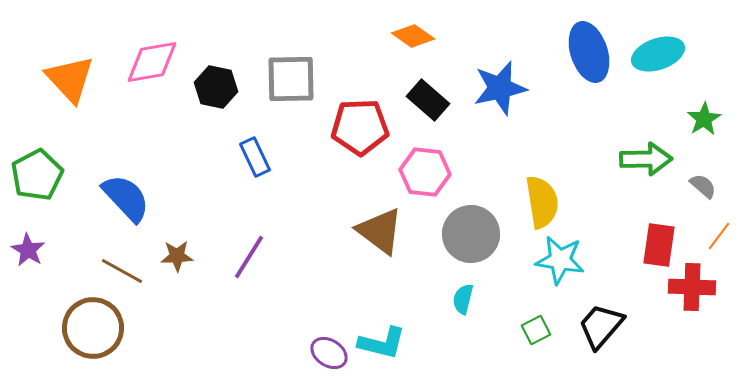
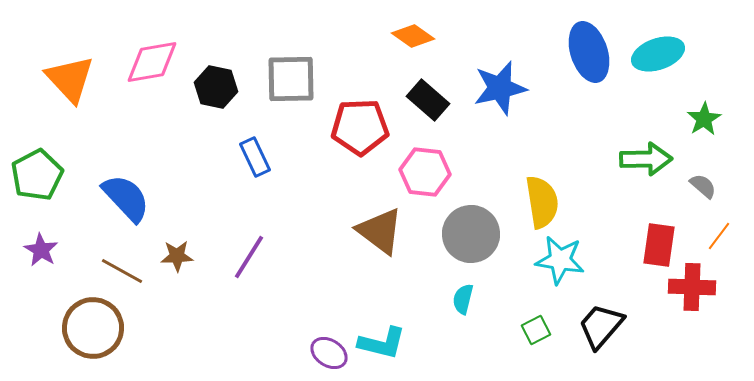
purple star: moved 13 px right
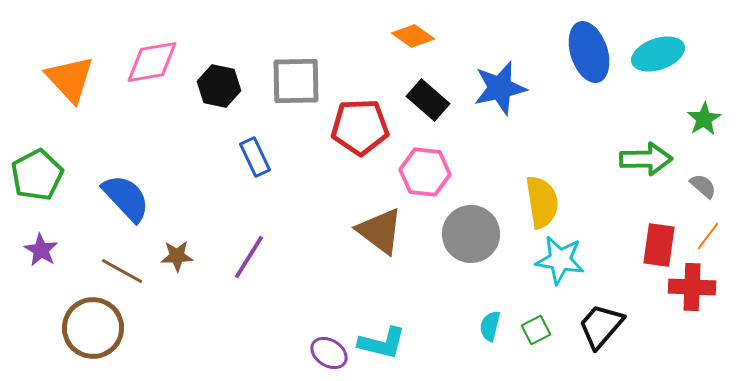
gray square: moved 5 px right, 2 px down
black hexagon: moved 3 px right, 1 px up
orange line: moved 11 px left
cyan semicircle: moved 27 px right, 27 px down
